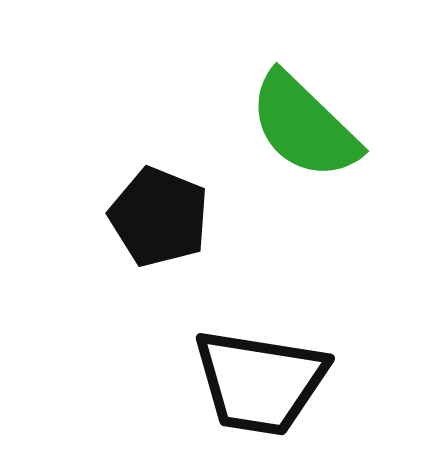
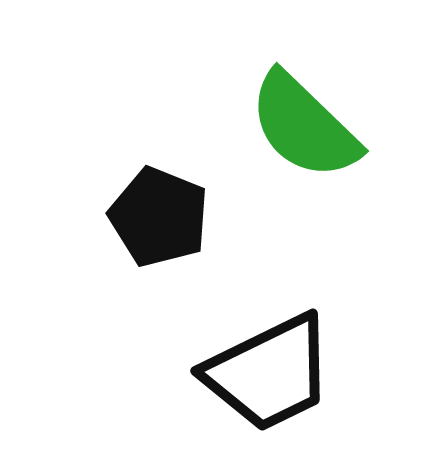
black trapezoid: moved 9 px right, 9 px up; rotated 35 degrees counterclockwise
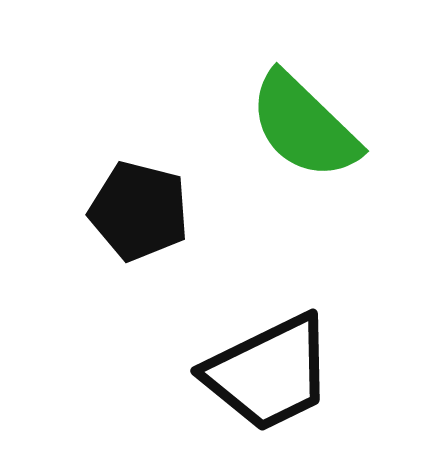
black pentagon: moved 20 px left, 6 px up; rotated 8 degrees counterclockwise
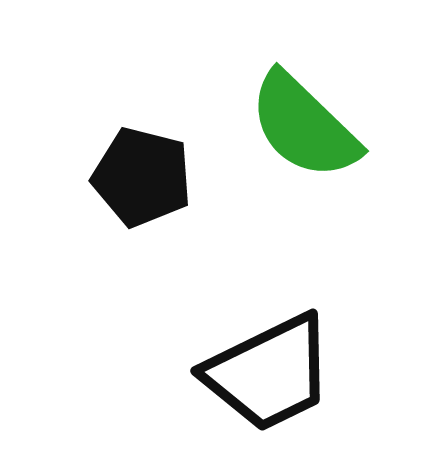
black pentagon: moved 3 px right, 34 px up
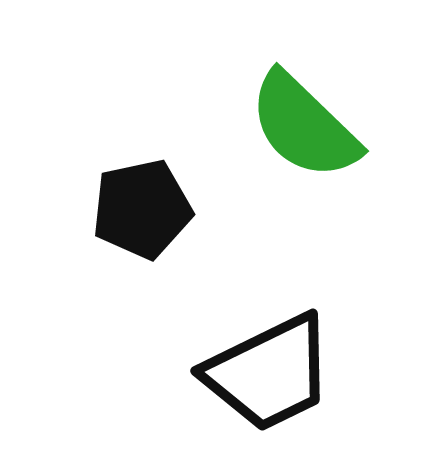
black pentagon: moved 32 px down; rotated 26 degrees counterclockwise
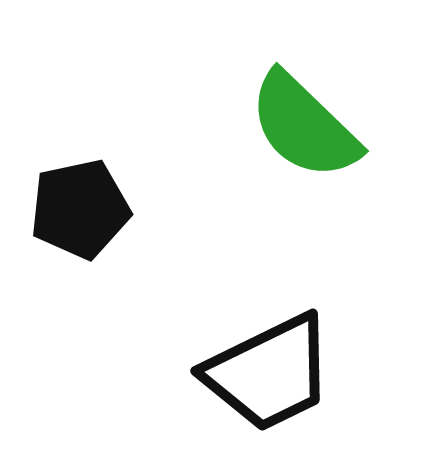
black pentagon: moved 62 px left
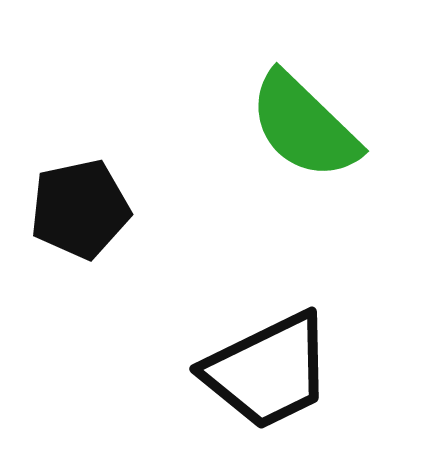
black trapezoid: moved 1 px left, 2 px up
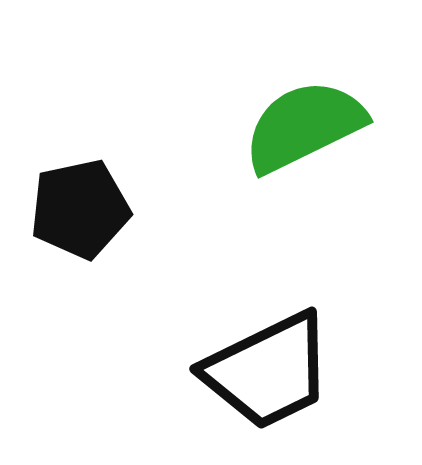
green semicircle: rotated 110 degrees clockwise
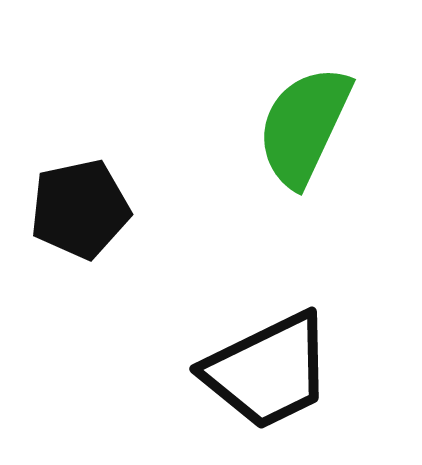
green semicircle: rotated 39 degrees counterclockwise
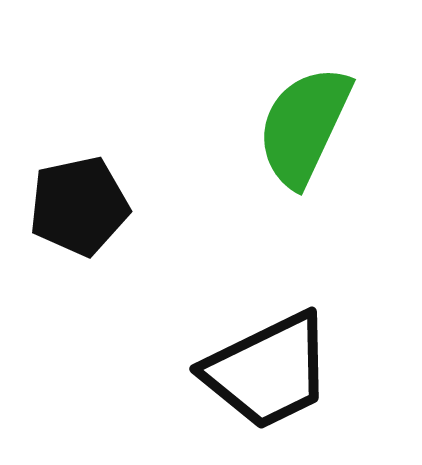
black pentagon: moved 1 px left, 3 px up
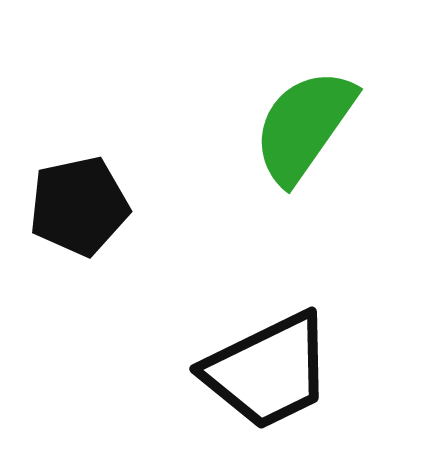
green semicircle: rotated 10 degrees clockwise
